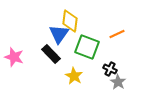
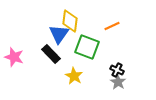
orange line: moved 5 px left, 8 px up
black cross: moved 7 px right, 1 px down
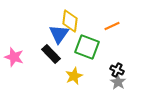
yellow star: rotated 18 degrees clockwise
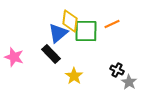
orange line: moved 2 px up
blue triangle: moved 1 px left, 1 px up; rotated 15 degrees clockwise
green square: moved 1 px left, 16 px up; rotated 20 degrees counterclockwise
yellow star: rotated 12 degrees counterclockwise
gray star: moved 11 px right
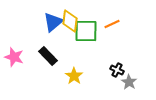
blue triangle: moved 5 px left, 11 px up
black rectangle: moved 3 px left, 2 px down
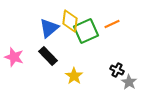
blue triangle: moved 4 px left, 6 px down
green square: rotated 25 degrees counterclockwise
